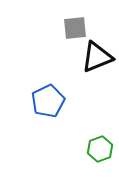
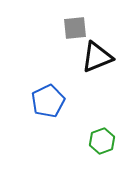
green hexagon: moved 2 px right, 8 px up
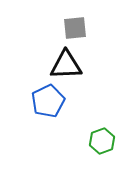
black triangle: moved 31 px left, 8 px down; rotated 20 degrees clockwise
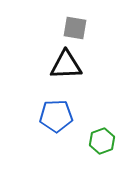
gray square: rotated 15 degrees clockwise
blue pentagon: moved 8 px right, 15 px down; rotated 24 degrees clockwise
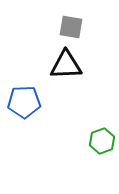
gray square: moved 4 px left, 1 px up
blue pentagon: moved 32 px left, 14 px up
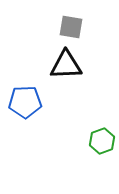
blue pentagon: moved 1 px right
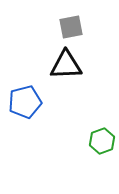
gray square: rotated 20 degrees counterclockwise
blue pentagon: rotated 12 degrees counterclockwise
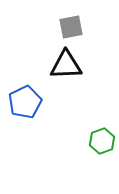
blue pentagon: rotated 12 degrees counterclockwise
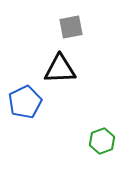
black triangle: moved 6 px left, 4 px down
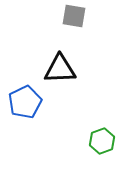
gray square: moved 3 px right, 11 px up; rotated 20 degrees clockwise
